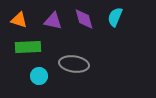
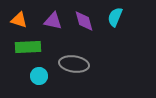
purple diamond: moved 2 px down
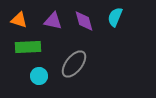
gray ellipse: rotated 60 degrees counterclockwise
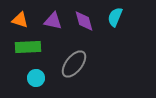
orange triangle: moved 1 px right
cyan circle: moved 3 px left, 2 px down
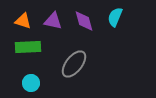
orange triangle: moved 3 px right, 1 px down
cyan circle: moved 5 px left, 5 px down
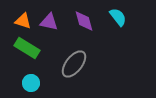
cyan semicircle: moved 3 px right; rotated 120 degrees clockwise
purple triangle: moved 4 px left, 1 px down
green rectangle: moved 1 px left, 1 px down; rotated 35 degrees clockwise
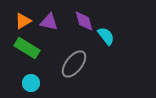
cyan semicircle: moved 12 px left, 19 px down
orange triangle: rotated 48 degrees counterclockwise
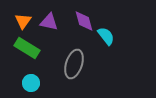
orange triangle: rotated 24 degrees counterclockwise
gray ellipse: rotated 20 degrees counterclockwise
